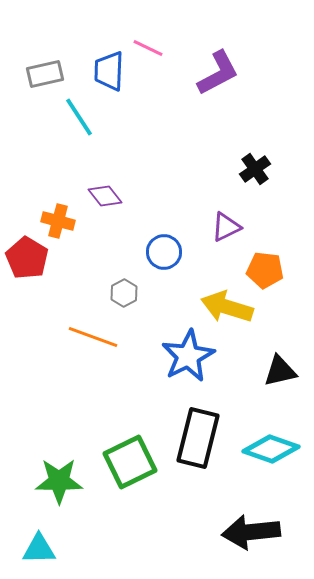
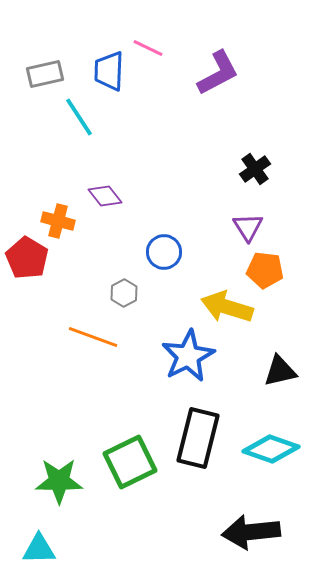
purple triangle: moved 22 px right; rotated 36 degrees counterclockwise
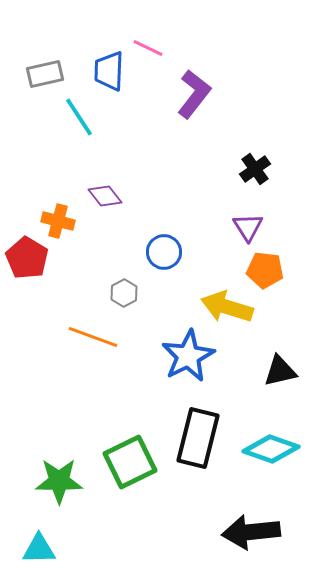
purple L-shape: moved 24 px left, 21 px down; rotated 24 degrees counterclockwise
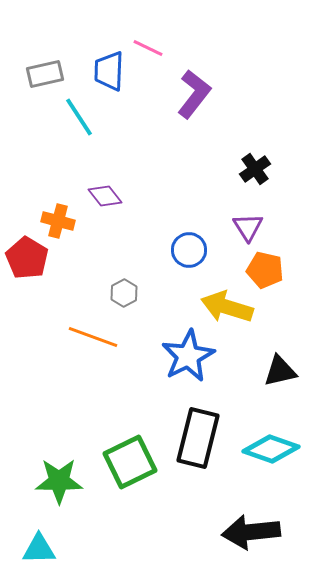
blue circle: moved 25 px right, 2 px up
orange pentagon: rotated 6 degrees clockwise
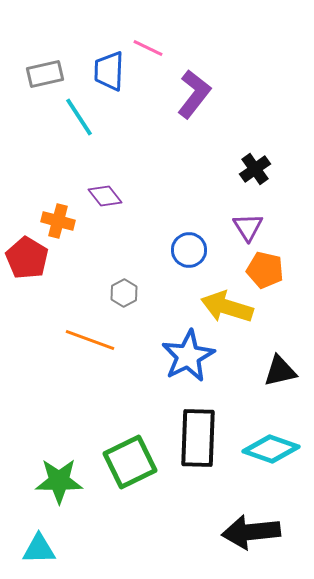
orange line: moved 3 px left, 3 px down
black rectangle: rotated 12 degrees counterclockwise
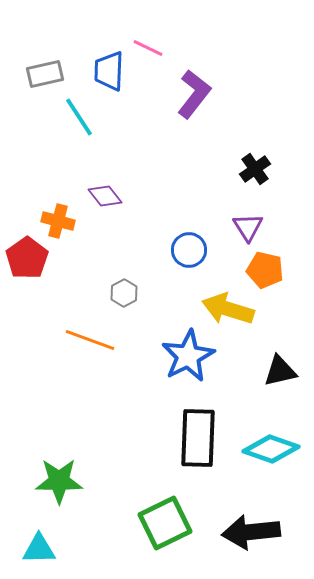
red pentagon: rotated 6 degrees clockwise
yellow arrow: moved 1 px right, 2 px down
green square: moved 35 px right, 61 px down
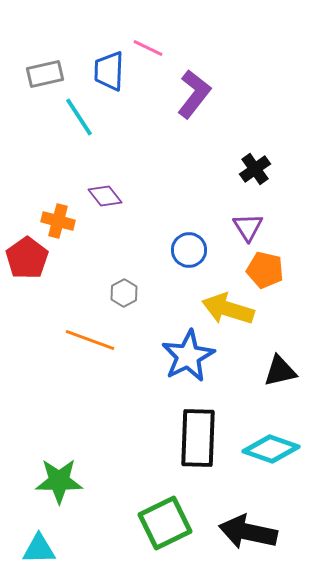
black arrow: moved 3 px left; rotated 18 degrees clockwise
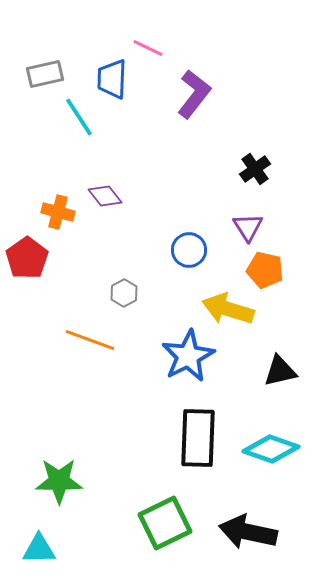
blue trapezoid: moved 3 px right, 8 px down
orange cross: moved 9 px up
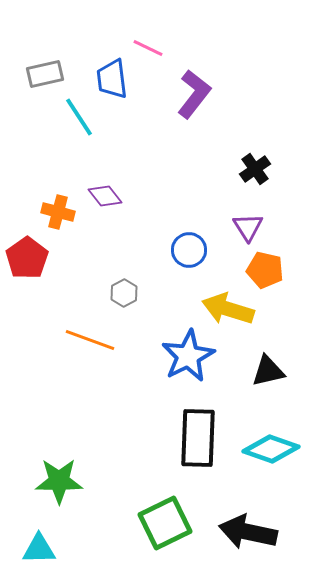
blue trapezoid: rotated 9 degrees counterclockwise
black triangle: moved 12 px left
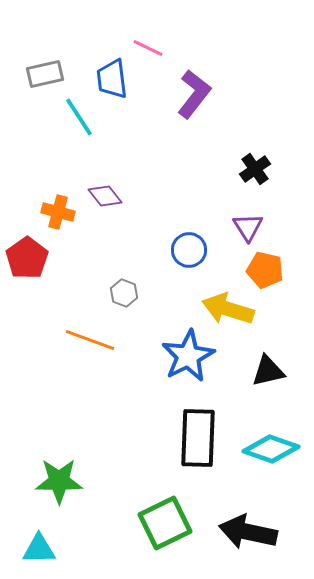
gray hexagon: rotated 12 degrees counterclockwise
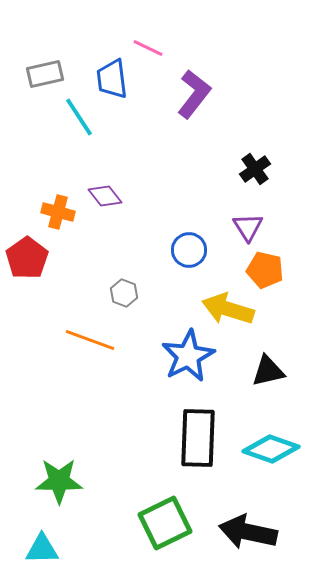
cyan triangle: moved 3 px right
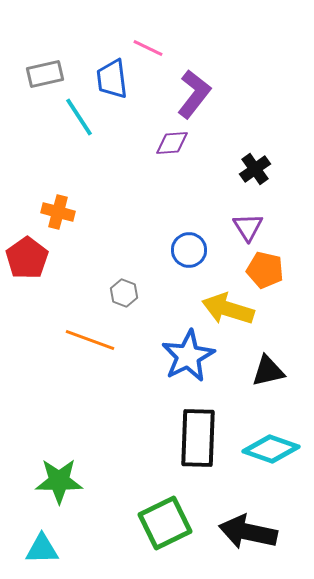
purple diamond: moved 67 px right, 53 px up; rotated 56 degrees counterclockwise
